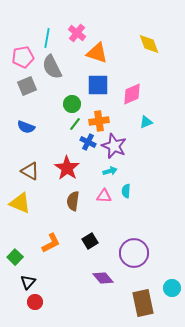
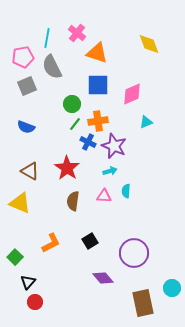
orange cross: moved 1 px left
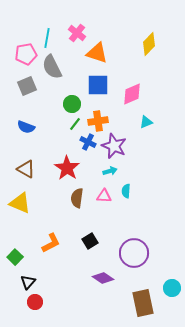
yellow diamond: rotated 65 degrees clockwise
pink pentagon: moved 3 px right, 3 px up
brown triangle: moved 4 px left, 2 px up
brown semicircle: moved 4 px right, 3 px up
purple diamond: rotated 15 degrees counterclockwise
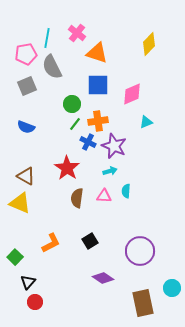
brown triangle: moved 7 px down
purple circle: moved 6 px right, 2 px up
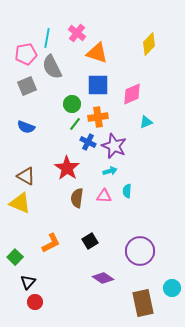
orange cross: moved 4 px up
cyan semicircle: moved 1 px right
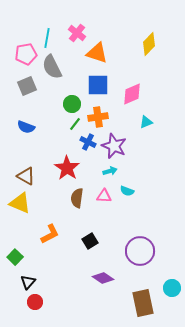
cyan semicircle: rotated 72 degrees counterclockwise
orange L-shape: moved 1 px left, 9 px up
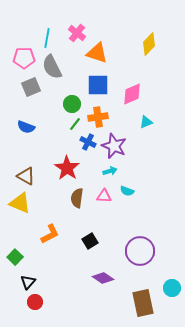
pink pentagon: moved 2 px left, 4 px down; rotated 10 degrees clockwise
gray square: moved 4 px right, 1 px down
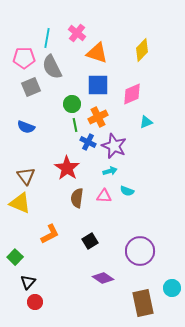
yellow diamond: moved 7 px left, 6 px down
orange cross: rotated 18 degrees counterclockwise
green line: moved 1 px down; rotated 48 degrees counterclockwise
brown triangle: rotated 24 degrees clockwise
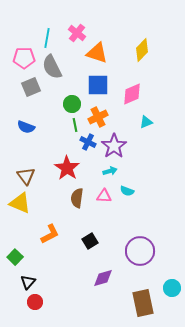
purple star: rotated 15 degrees clockwise
purple diamond: rotated 50 degrees counterclockwise
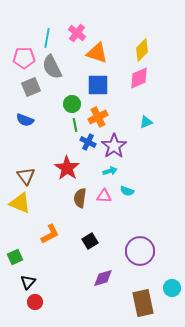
pink diamond: moved 7 px right, 16 px up
blue semicircle: moved 1 px left, 7 px up
brown semicircle: moved 3 px right
green square: rotated 21 degrees clockwise
